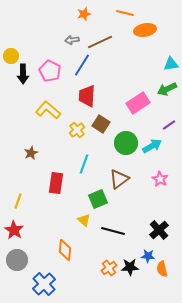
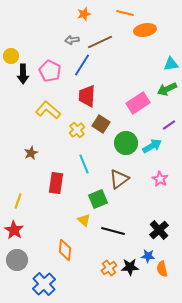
cyan line: rotated 42 degrees counterclockwise
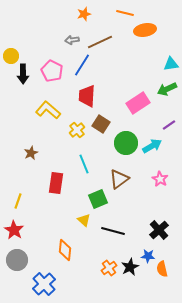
pink pentagon: moved 2 px right
black star: rotated 24 degrees counterclockwise
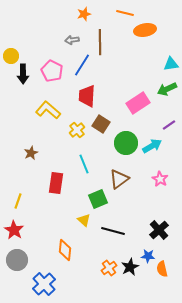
brown line: rotated 65 degrees counterclockwise
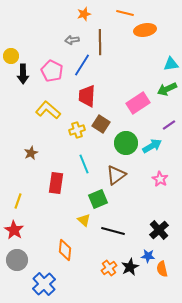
yellow cross: rotated 21 degrees clockwise
brown triangle: moved 3 px left, 4 px up
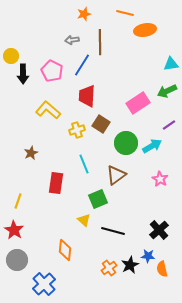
green arrow: moved 2 px down
black star: moved 2 px up
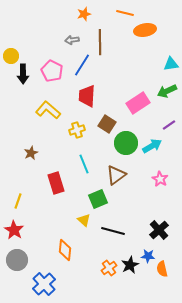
brown square: moved 6 px right
red rectangle: rotated 25 degrees counterclockwise
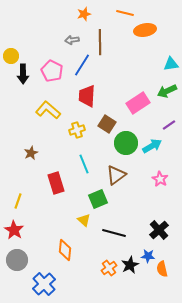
black line: moved 1 px right, 2 px down
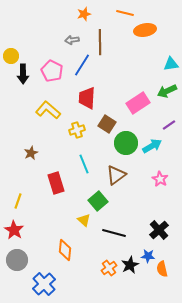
red trapezoid: moved 2 px down
green square: moved 2 px down; rotated 18 degrees counterclockwise
